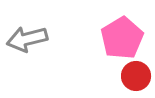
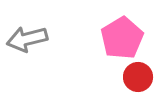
red circle: moved 2 px right, 1 px down
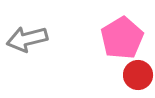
red circle: moved 2 px up
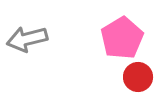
red circle: moved 2 px down
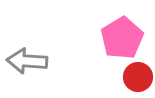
gray arrow: moved 22 px down; rotated 18 degrees clockwise
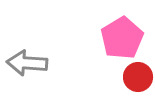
gray arrow: moved 2 px down
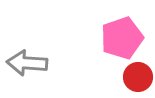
pink pentagon: rotated 12 degrees clockwise
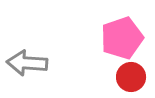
red circle: moved 7 px left
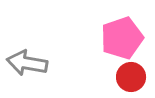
gray arrow: rotated 6 degrees clockwise
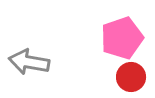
gray arrow: moved 2 px right, 1 px up
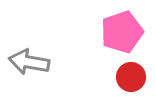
pink pentagon: moved 6 px up
